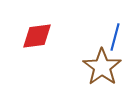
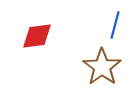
blue line: moved 12 px up
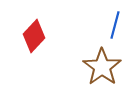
red diamond: moved 3 px left; rotated 40 degrees counterclockwise
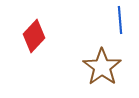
blue line: moved 5 px right, 5 px up; rotated 20 degrees counterclockwise
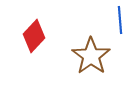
brown star: moved 11 px left, 11 px up
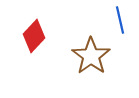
blue line: rotated 8 degrees counterclockwise
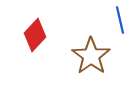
red diamond: moved 1 px right, 1 px up
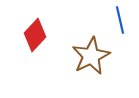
brown star: rotated 9 degrees clockwise
